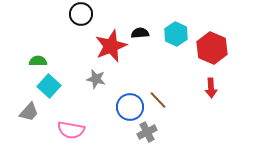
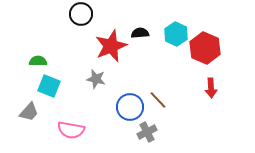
red hexagon: moved 7 px left
cyan square: rotated 20 degrees counterclockwise
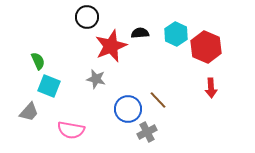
black circle: moved 6 px right, 3 px down
red hexagon: moved 1 px right, 1 px up
green semicircle: rotated 66 degrees clockwise
blue circle: moved 2 px left, 2 px down
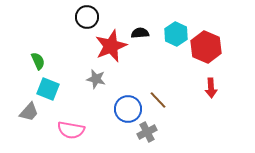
cyan square: moved 1 px left, 3 px down
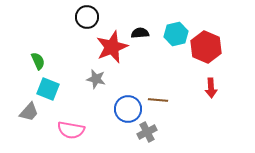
cyan hexagon: rotated 20 degrees clockwise
red star: moved 1 px right, 1 px down
brown line: rotated 42 degrees counterclockwise
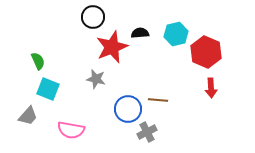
black circle: moved 6 px right
red hexagon: moved 5 px down
gray trapezoid: moved 1 px left, 4 px down
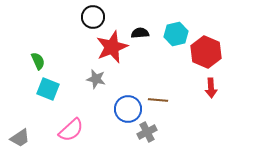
gray trapezoid: moved 8 px left, 22 px down; rotated 15 degrees clockwise
pink semicircle: rotated 52 degrees counterclockwise
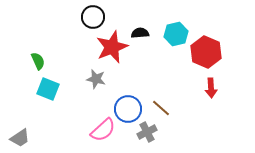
brown line: moved 3 px right, 8 px down; rotated 36 degrees clockwise
pink semicircle: moved 32 px right
